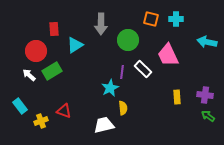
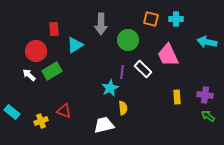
cyan rectangle: moved 8 px left, 6 px down; rotated 14 degrees counterclockwise
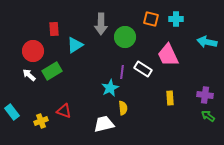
green circle: moved 3 px left, 3 px up
red circle: moved 3 px left
white rectangle: rotated 12 degrees counterclockwise
yellow rectangle: moved 7 px left, 1 px down
cyan rectangle: rotated 14 degrees clockwise
white trapezoid: moved 1 px up
